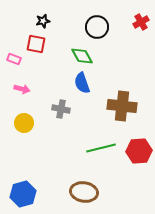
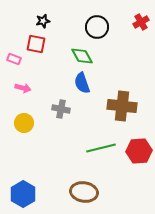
pink arrow: moved 1 px right, 1 px up
blue hexagon: rotated 15 degrees counterclockwise
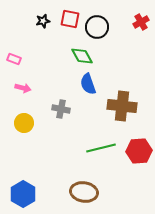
red square: moved 34 px right, 25 px up
blue semicircle: moved 6 px right, 1 px down
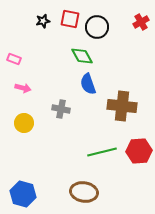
green line: moved 1 px right, 4 px down
blue hexagon: rotated 15 degrees counterclockwise
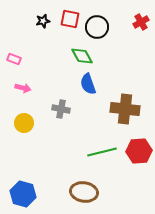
brown cross: moved 3 px right, 3 px down
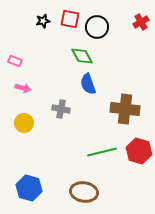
pink rectangle: moved 1 px right, 2 px down
red hexagon: rotated 20 degrees clockwise
blue hexagon: moved 6 px right, 6 px up
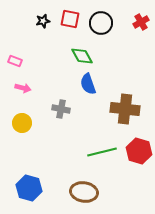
black circle: moved 4 px right, 4 px up
yellow circle: moved 2 px left
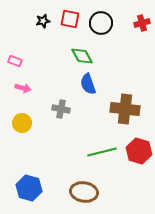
red cross: moved 1 px right, 1 px down; rotated 14 degrees clockwise
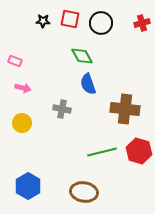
black star: rotated 16 degrees clockwise
gray cross: moved 1 px right
blue hexagon: moved 1 px left, 2 px up; rotated 15 degrees clockwise
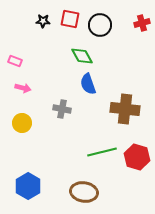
black circle: moved 1 px left, 2 px down
red hexagon: moved 2 px left, 6 px down
